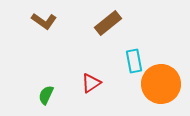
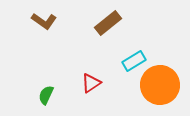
cyan rectangle: rotated 70 degrees clockwise
orange circle: moved 1 px left, 1 px down
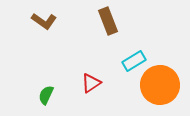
brown rectangle: moved 2 px up; rotated 72 degrees counterclockwise
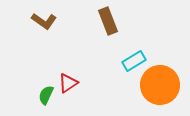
red triangle: moved 23 px left
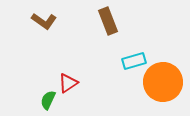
cyan rectangle: rotated 15 degrees clockwise
orange circle: moved 3 px right, 3 px up
green semicircle: moved 2 px right, 5 px down
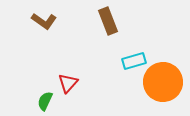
red triangle: rotated 15 degrees counterclockwise
green semicircle: moved 3 px left, 1 px down
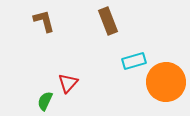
brown L-shape: rotated 140 degrees counterclockwise
orange circle: moved 3 px right
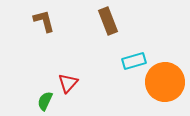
orange circle: moved 1 px left
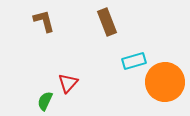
brown rectangle: moved 1 px left, 1 px down
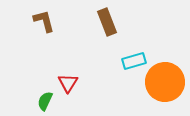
red triangle: rotated 10 degrees counterclockwise
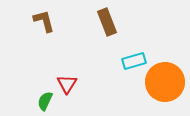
red triangle: moved 1 px left, 1 px down
